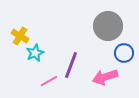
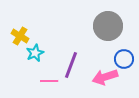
blue circle: moved 6 px down
pink line: rotated 30 degrees clockwise
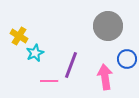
yellow cross: moved 1 px left
blue circle: moved 3 px right
pink arrow: rotated 100 degrees clockwise
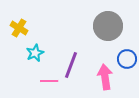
yellow cross: moved 8 px up
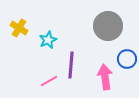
cyan star: moved 13 px right, 13 px up
purple line: rotated 16 degrees counterclockwise
pink line: rotated 30 degrees counterclockwise
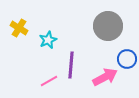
pink arrow: rotated 70 degrees clockwise
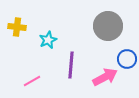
yellow cross: moved 2 px left, 1 px up; rotated 24 degrees counterclockwise
pink line: moved 17 px left
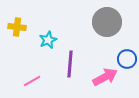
gray circle: moved 1 px left, 4 px up
purple line: moved 1 px left, 1 px up
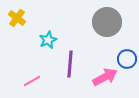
yellow cross: moved 9 px up; rotated 30 degrees clockwise
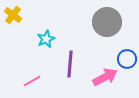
yellow cross: moved 4 px left, 3 px up
cyan star: moved 2 px left, 1 px up
